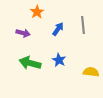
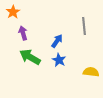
orange star: moved 24 px left
gray line: moved 1 px right, 1 px down
blue arrow: moved 1 px left, 12 px down
purple arrow: rotated 120 degrees counterclockwise
green arrow: moved 6 px up; rotated 15 degrees clockwise
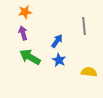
orange star: moved 12 px right; rotated 24 degrees clockwise
yellow semicircle: moved 2 px left
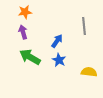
purple arrow: moved 1 px up
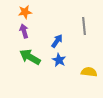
purple arrow: moved 1 px right, 1 px up
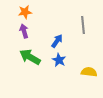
gray line: moved 1 px left, 1 px up
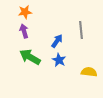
gray line: moved 2 px left, 5 px down
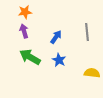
gray line: moved 6 px right, 2 px down
blue arrow: moved 1 px left, 4 px up
yellow semicircle: moved 3 px right, 1 px down
